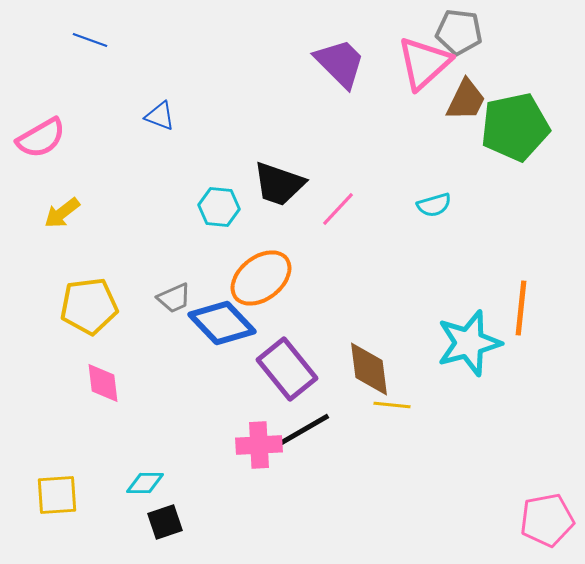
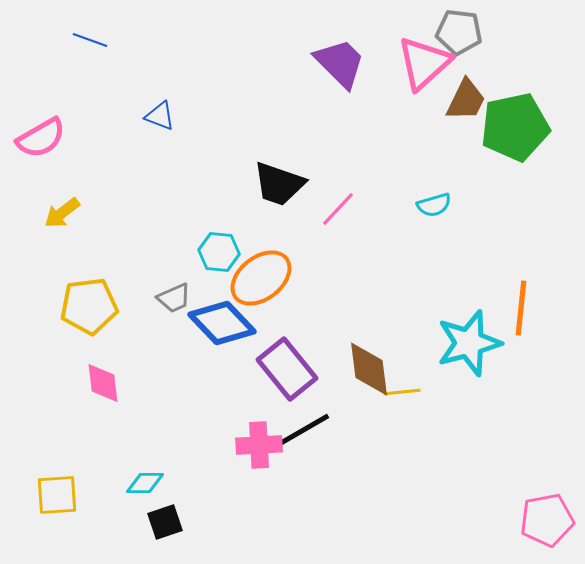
cyan hexagon: moved 45 px down
yellow line: moved 10 px right, 13 px up; rotated 12 degrees counterclockwise
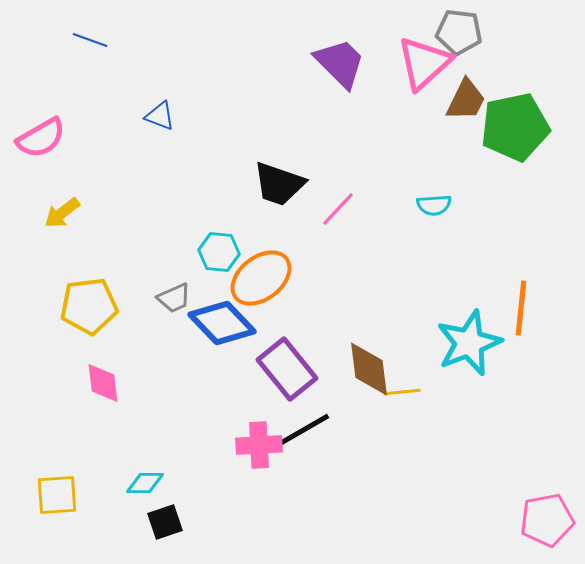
cyan semicircle: rotated 12 degrees clockwise
cyan star: rotated 6 degrees counterclockwise
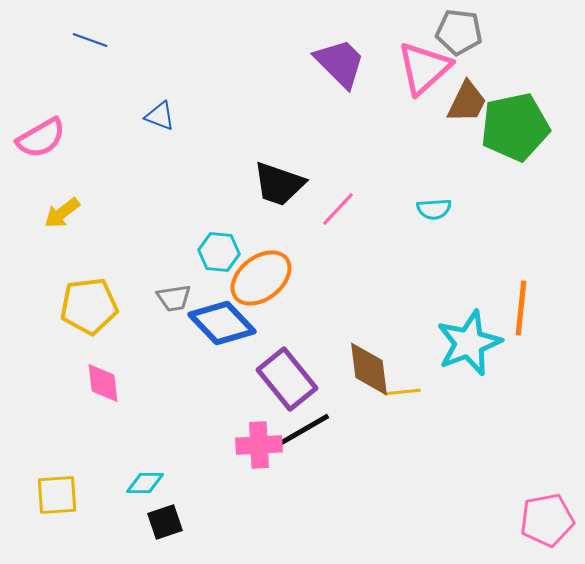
pink triangle: moved 5 px down
brown trapezoid: moved 1 px right, 2 px down
cyan semicircle: moved 4 px down
gray trapezoid: rotated 15 degrees clockwise
purple rectangle: moved 10 px down
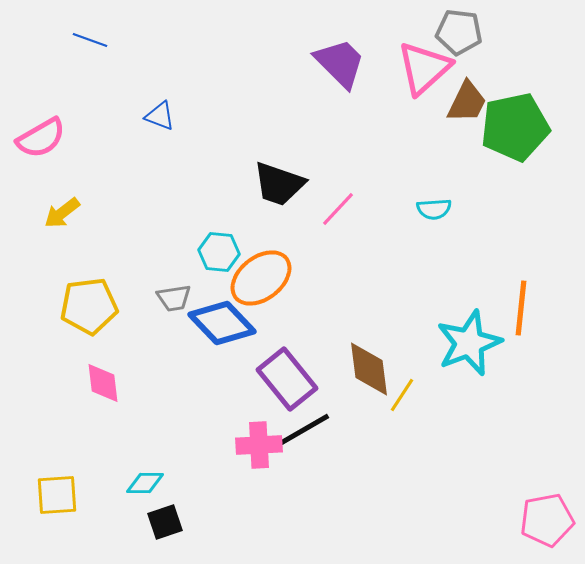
yellow line: moved 3 px down; rotated 51 degrees counterclockwise
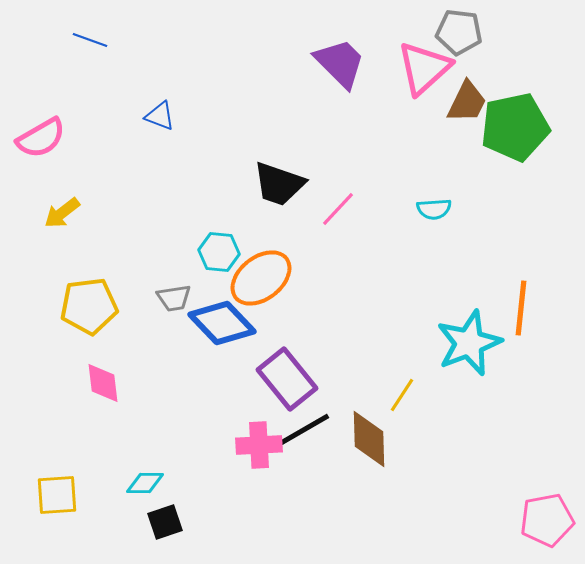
brown diamond: moved 70 px down; rotated 6 degrees clockwise
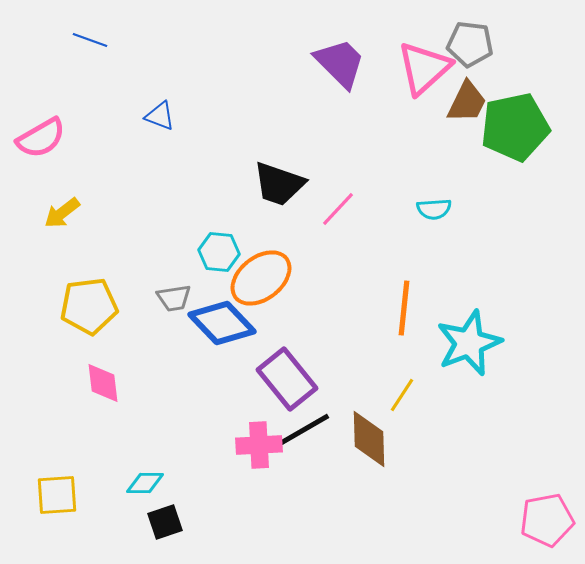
gray pentagon: moved 11 px right, 12 px down
orange line: moved 117 px left
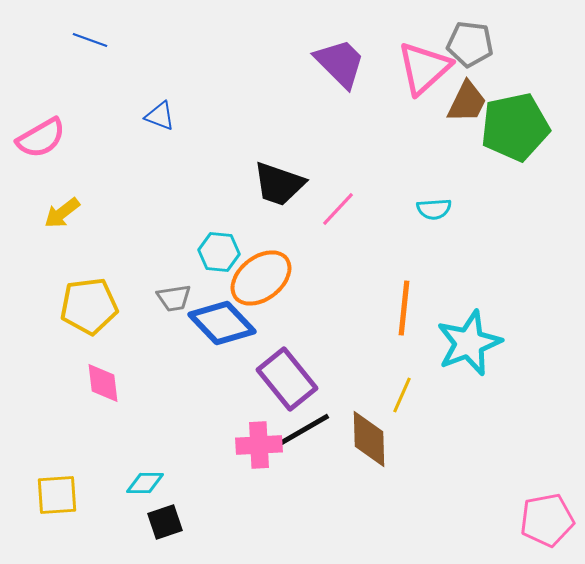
yellow line: rotated 9 degrees counterclockwise
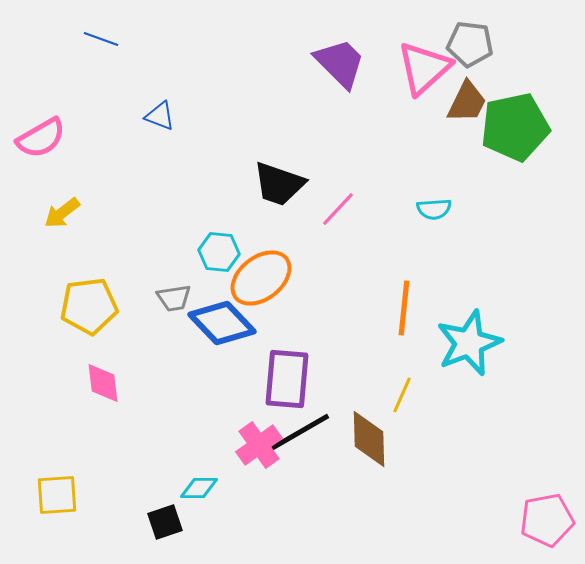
blue line: moved 11 px right, 1 px up
purple rectangle: rotated 44 degrees clockwise
pink cross: rotated 33 degrees counterclockwise
cyan diamond: moved 54 px right, 5 px down
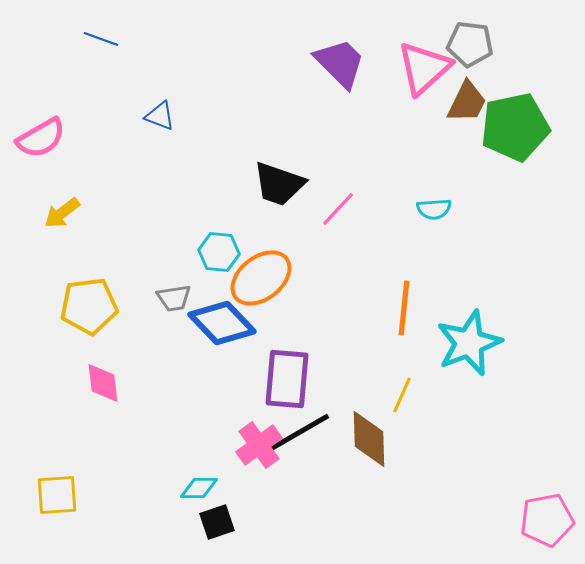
black square: moved 52 px right
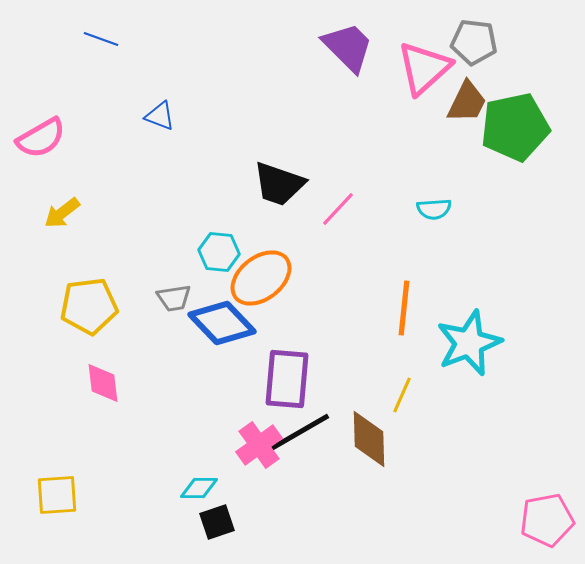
gray pentagon: moved 4 px right, 2 px up
purple trapezoid: moved 8 px right, 16 px up
